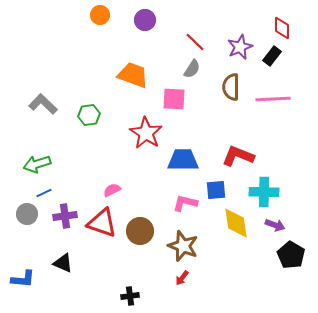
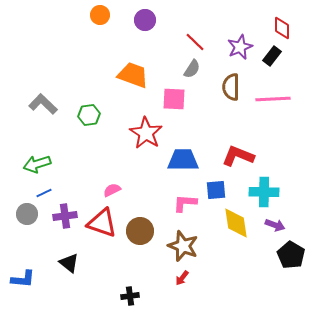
pink L-shape: rotated 10 degrees counterclockwise
black triangle: moved 6 px right; rotated 15 degrees clockwise
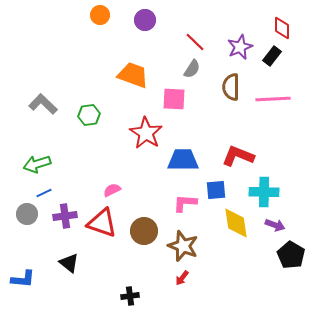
brown circle: moved 4 px right
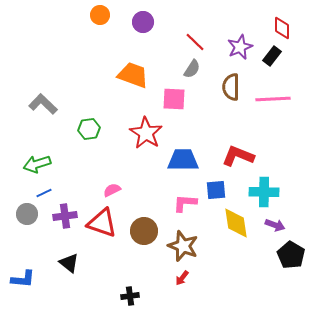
purple circle: moved 2 px left, 2 px down
green hexagon: moved 14 px down
